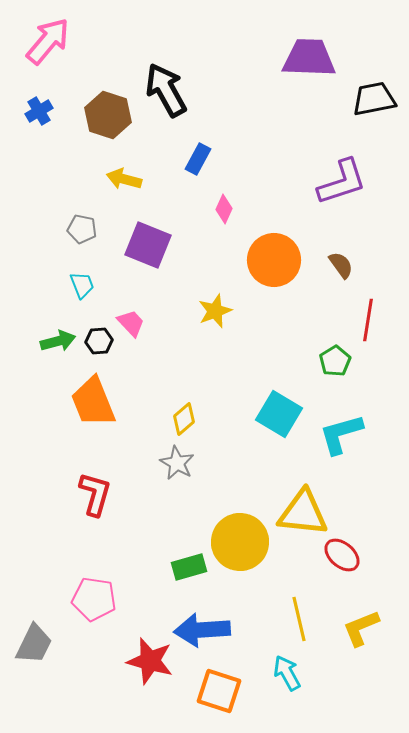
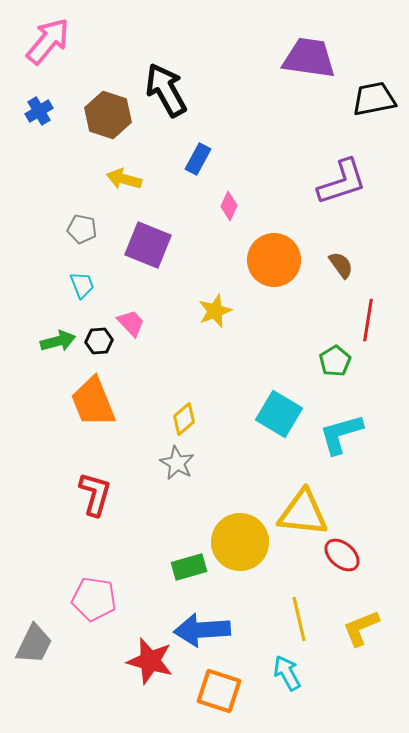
purple trapezoid: rotated 6 degrees clockwise
pink diamond: moved 5 px right, 3 px up
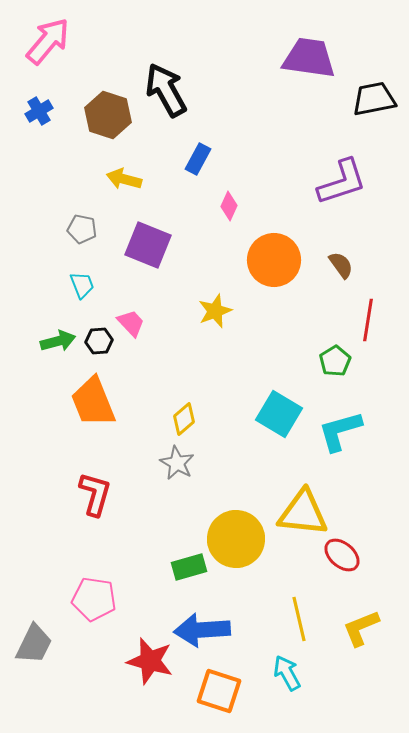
cyan L-shape: moved 1 px left, 3 px up
yellow circle: moved 4 px left, 3 px up
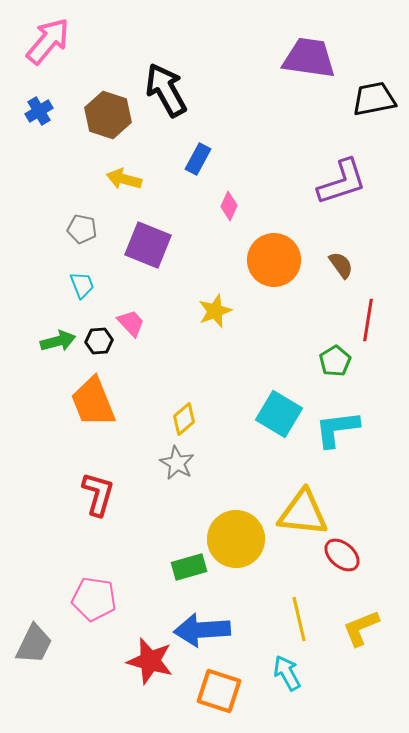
cyan L-shape: moved 3 px left, 2 px up; rotated 9 degrees clockwise
red L-shape: moved 3 px right
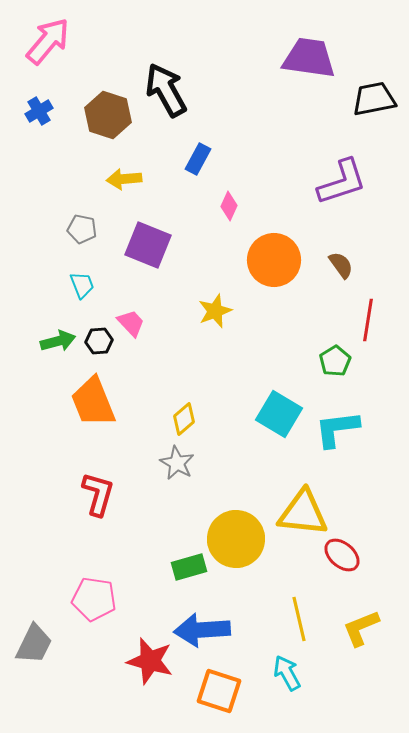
yellow arrow: rotated 20 degrees counterclockwise
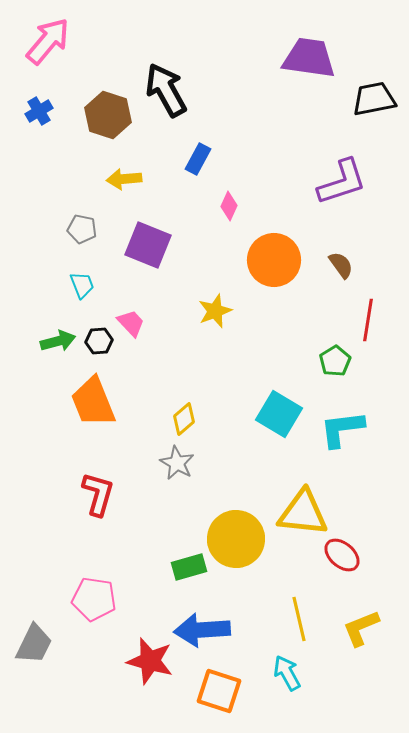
cyan L-shape: moved 5 px right
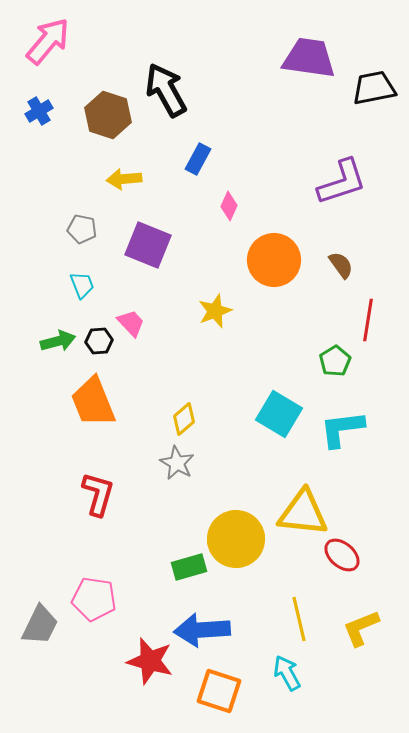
black trapezoid: moved 11 px up
gray trapezoid: moved 6 px right, 19 px up
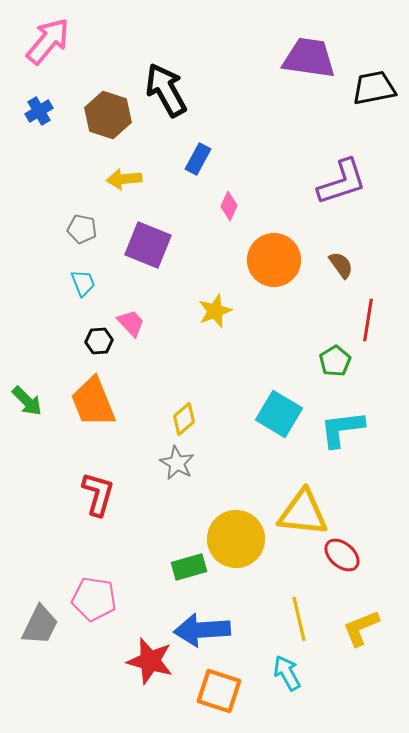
cyan trapezoid: moved 1 px right, 2 px up
green arrow: moved 31 px left, 60 px down; rotated 60 degrees clockwise
